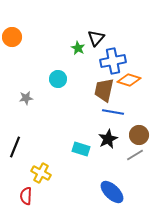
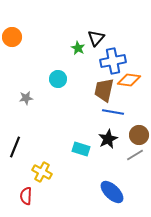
orange diamond: rotated 10 degrees counterclockwise
yellow cross: moved 1 px right, 1 px up
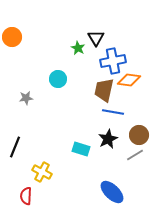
black triangle: rotated 12 degrees counterclockwise
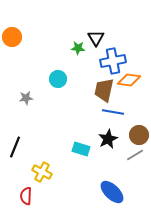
green star: rotated 24 degrees counterclockwise
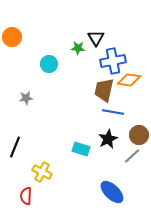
cyan circle: moved 9 px left, 15 px up
gray line: moved 3 px left, 1 px down; rotated 12 degrees counterclockwise
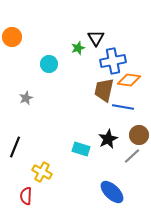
green star: rotated 24 degrees counterclockwise
gray star: rotated 16 degrees counterclockwise
blue line: moved 10 px right, 5 px up
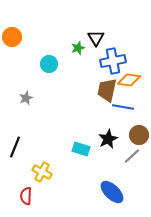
brown trapezoid: moved 3 px right
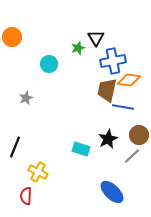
yellow cross: moved 4 px left
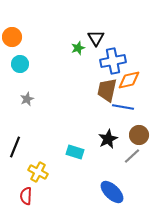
cyan circle: moved 29 px left
orange diamond: rotated 20 degrees counterclockwise
gray star: moved 1 px right, 1 px down
cyan rectangle: moved 6 px left, 3 px down
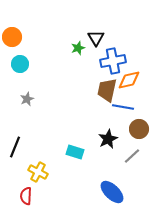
brown circle: moved 6 px up
